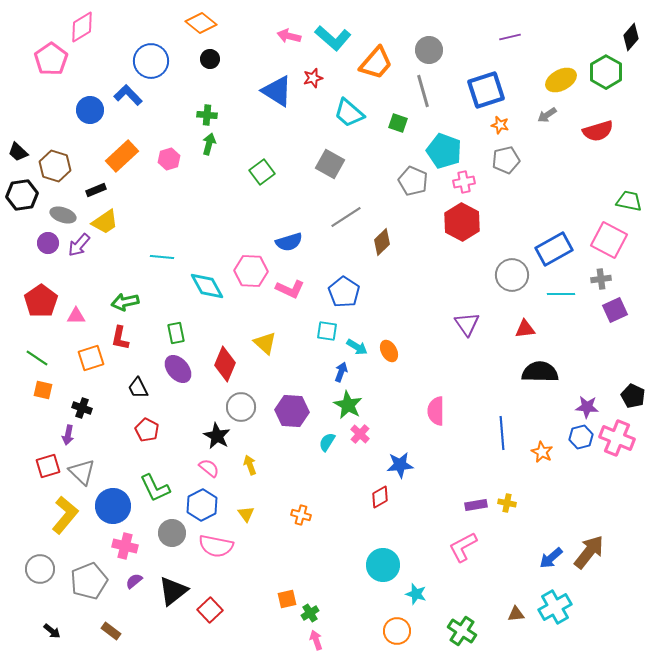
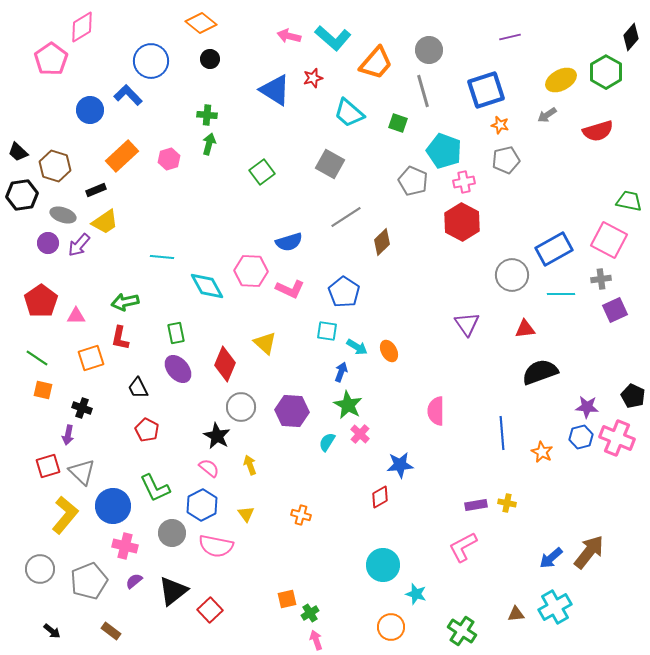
blue triangle at (277, 91): moved 2 px left, 1 px up
black semicircle at (540, 372): rotated 21 degrees counterclockwise
orange circle at (397, 631): moved 6 px left, 4 px up
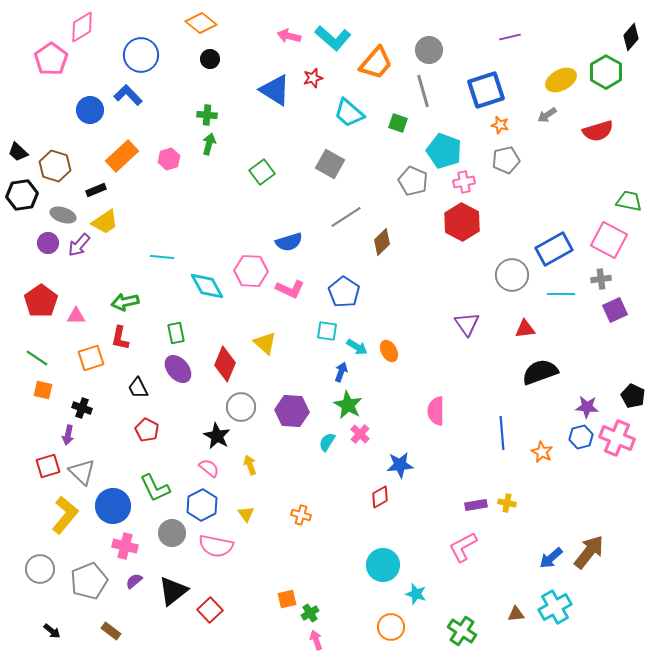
blue circle at (151, 61): moved 10 px left, 6 px up
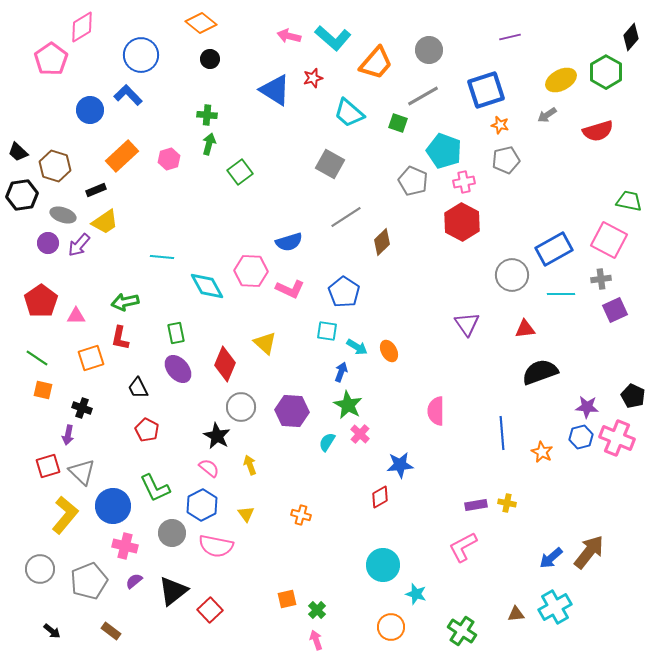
gray line at (423, 91): moved 5 px down; rotated 76 degrees clockwise
green square at (262, 172): moved 22 px left
green cross at (310, 613): moved 7 px right, 3 px up; rotated 12 degrees counterclockwise
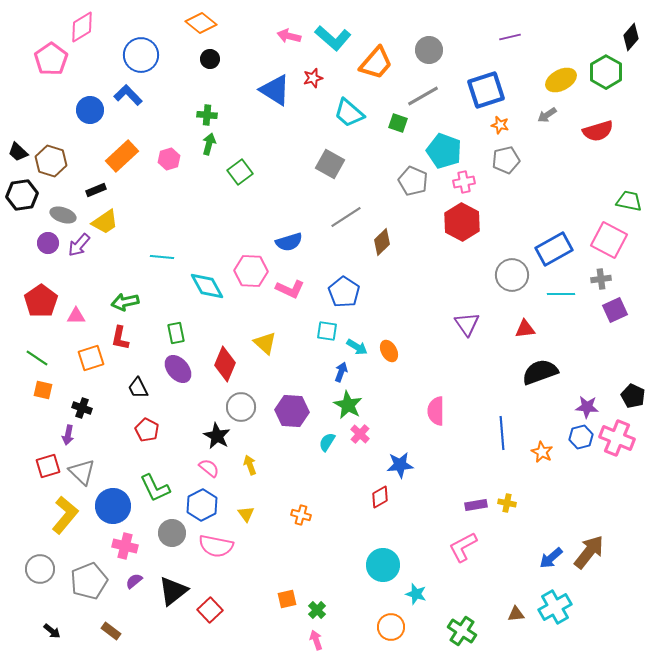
brown hexagon at (55, 166): moved 4 px left, 5 px up
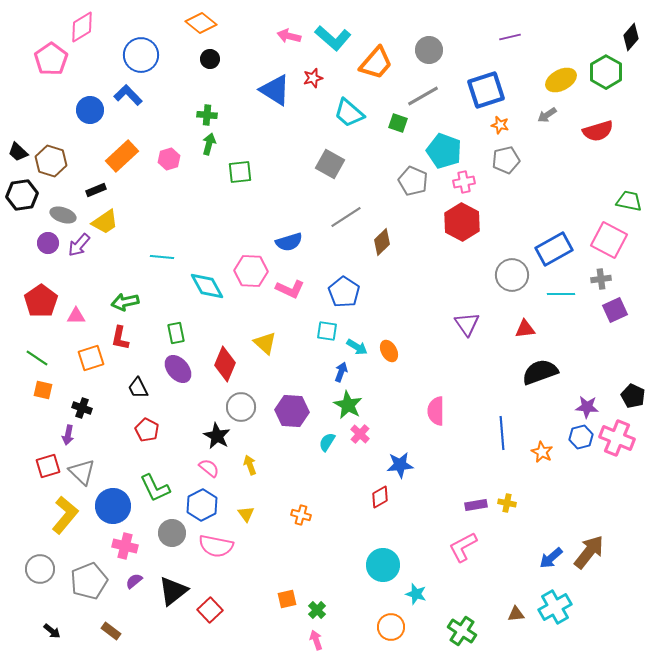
green square at (240, 172): rotated 30 degrees clockwise
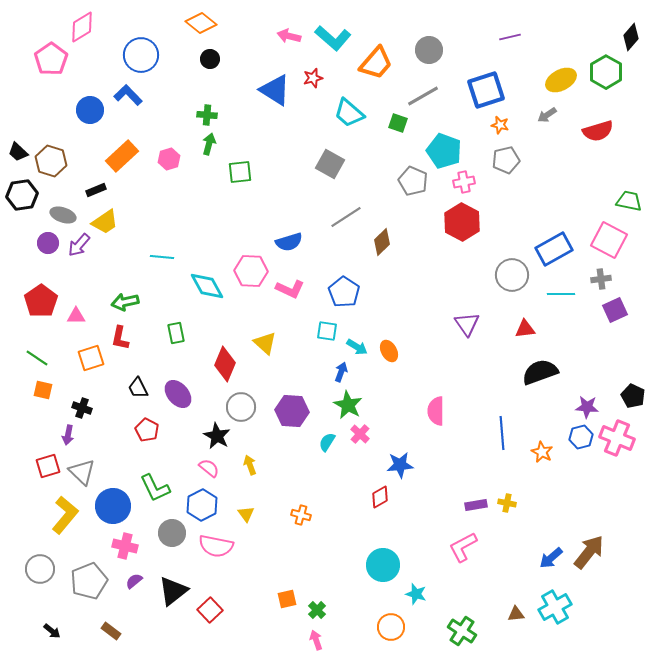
purple ellipse at (178, 369): moved 25 px down
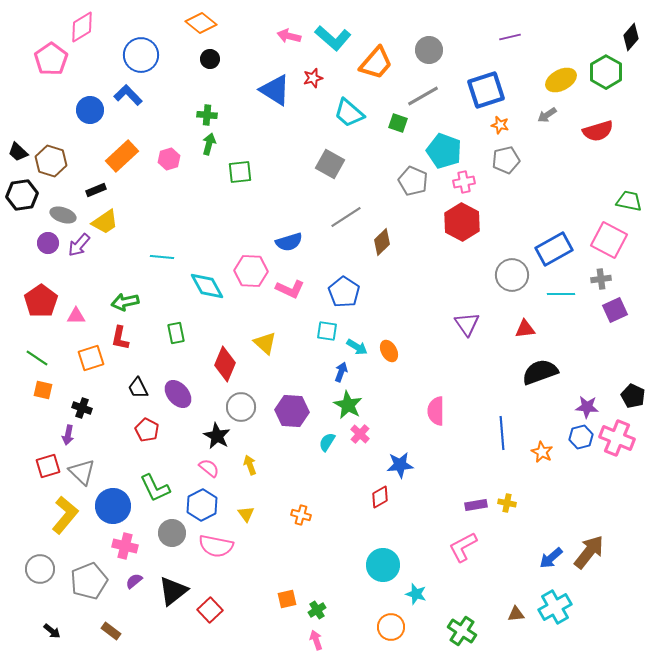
green cross at (317, 610): rotated 12 degrees clockwise
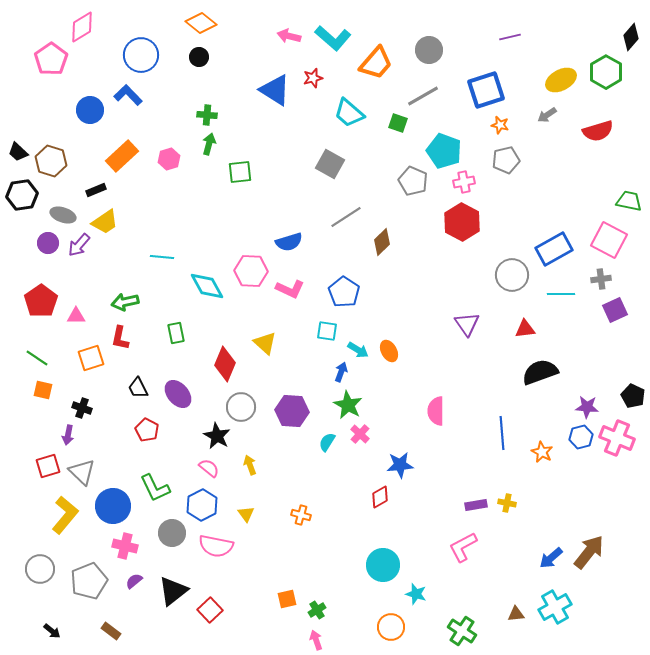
black circle at (210, 59): moved 11 px left, 2 px up
cyan arrow at (357, 347): moved 1 px right, 3 px down
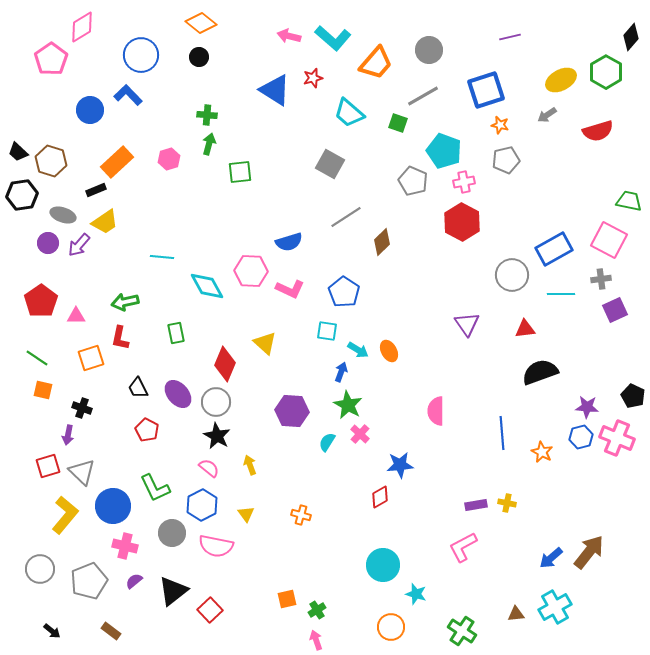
orange rectangle at (122, 156): moved 5 px left, 6 px down
gray circle at (241, 407): moved 25 px left, 5 px up
